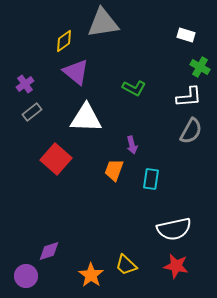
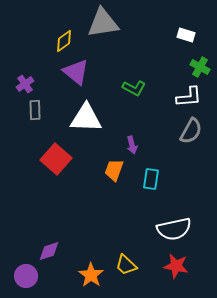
gray rectangle: moved 3 px right, 2 px up; rotated 54 degrees counterclockwise
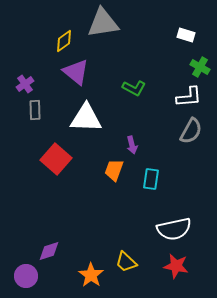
yellow trapezoid: moved 3 px up
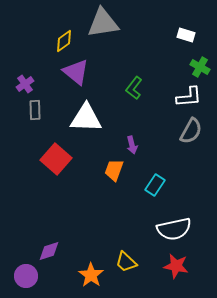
green L-shape: rotated 100 degrees clockwise
cyan rectangle: moved 4 px right, 6 px down; rotated 25 degrees clockwise
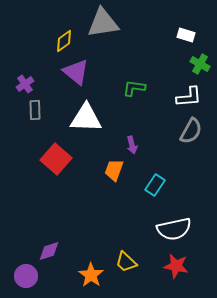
green cross: moved 3 px up
green L-shape: rotated 60 degrees clockwise
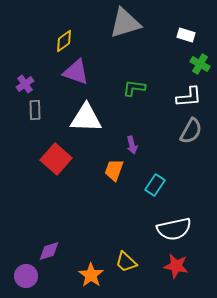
gray triangle: moved 22 px right; rotated 8 degrees counterclockwise
purple triangle: rotated 20 degrees counterclockwise
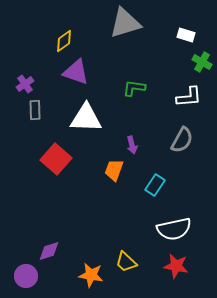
green cross: moved 2 px right, 2 px up
gray semicircle: moved 9 px left, 9 px down
orange star: rotated 25 degrees counterclockwise
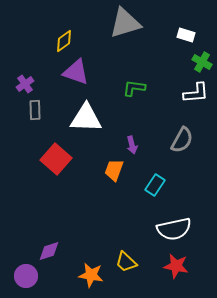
white L-shape: moved 7 px right, 4 px up
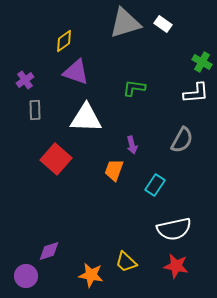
white rectangle: moved 23 px left, 11 px up; rotated 18 degrees clockwise
purple cross: moved 4 px up
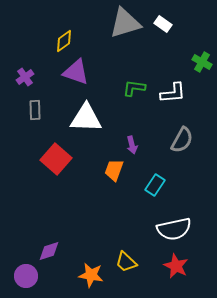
purple cross: moved 3 px up
white L-shape: moved 23 px left
red star: rotated 15 degrees clockwise
